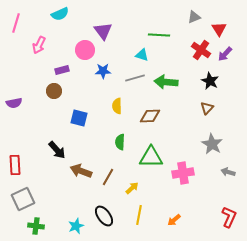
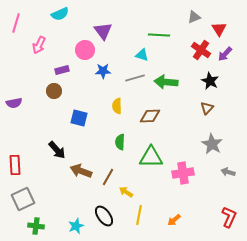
yellow arrow: moved 6 px left, 4 px down; rotated 104 degrees counterclockwise
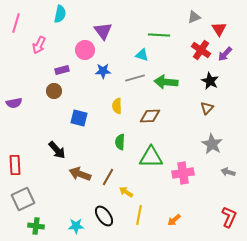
cyan semicircle: rotated 54 degrees counterclockwise
brown arrow: moved 1 px left, 3 px down
cyan star: rotated 21 degrees clockwise
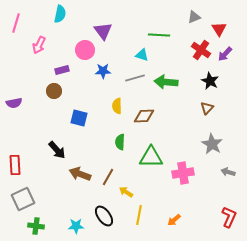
brown diamond: moved 6 px left
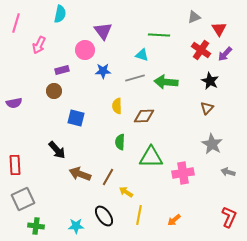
blue square: moved 3 px left
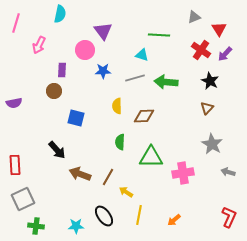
purple rectangle: rotated 72 degrees counterclockwise
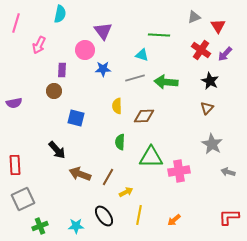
red triangle: moved 1 px left, 3 px up
blue star: moved 2 px up
pink cross: moved 4 px left, 2 px up
yellow arrow: rotated 120 degrees clockwise
red L-shape: rotated 115 degrees counterclockwise
green cross: moved 4 px right; rotated 28 degrees counterclockwise
